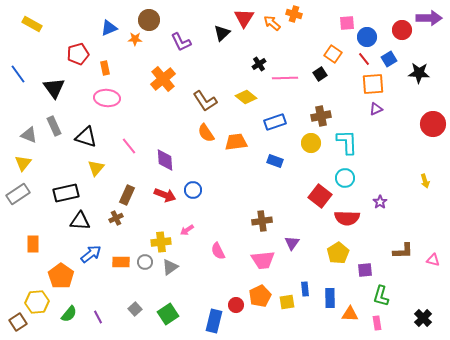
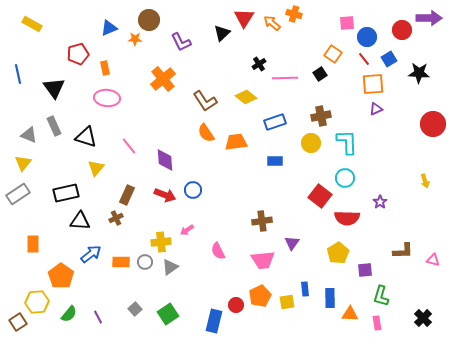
blue line at (18, 74): rotated 24 degrees clockwise
blue rectangle at (275, 161): rotated 21 degrees counterclockwise
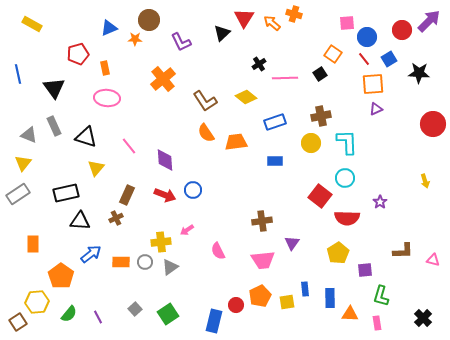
purple arrow at (429, 18): moved 3 px down; rotated 45 degrees counterclockwise
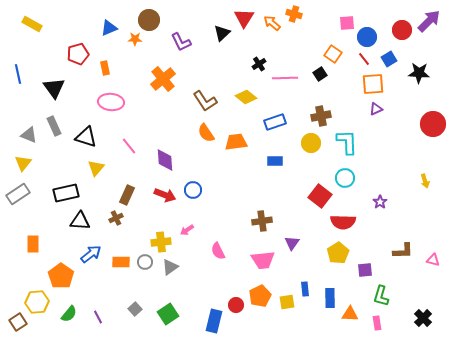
pink ellipse at (107, 98): moved 4 px right, 4 px down
red semicircle at (347, 218): moved 4 px left, 4 px down
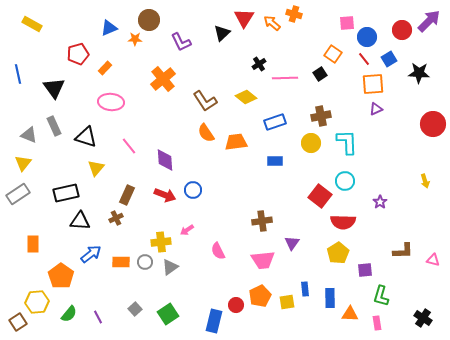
orange rectangle at (105, 68): rotated 56 degrees clockwise
cyan circle at (345, 178): moved 3 px down
black cross at (423, 318): rotated 12 degrees counterclockwise
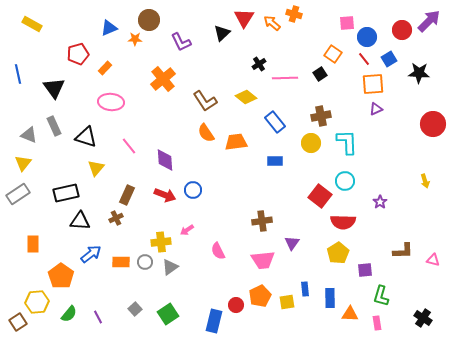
blue rectangle at (275, 122): rotated 70 degrees clockwise
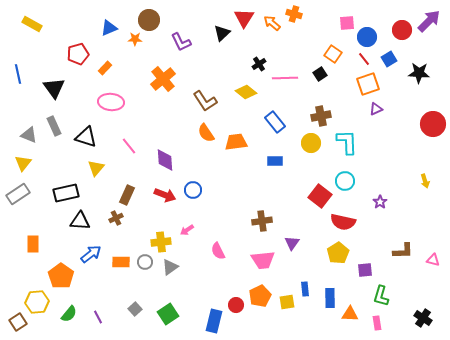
orange square at (373, 84): moved 5 px left; rotated 15 degrees counterclockwise
yellow diamond at (246, 97): moved 5 px up
red semicircle at (343, 222): rotated 10 degrees clockwise
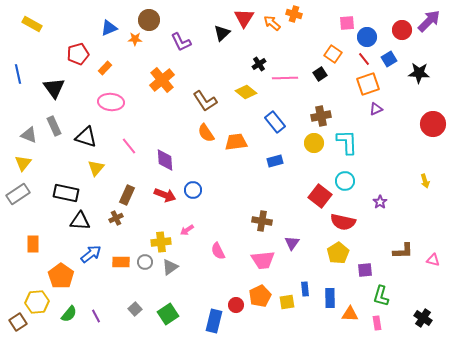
orange cross at (163, 79): moved 1 px left, 1 px down
yellow circle at (311, 143): moved 3 px right
blue rectangle at (275, 161): rotated 14 degrees counterclockwise
black rectangle at (66, 193): rotated 25 degrees clockwise
brown cross at (262, 221): rotated 18 degrees clockwise
purple line at (98, 317): moved 2 px left, 1 px up
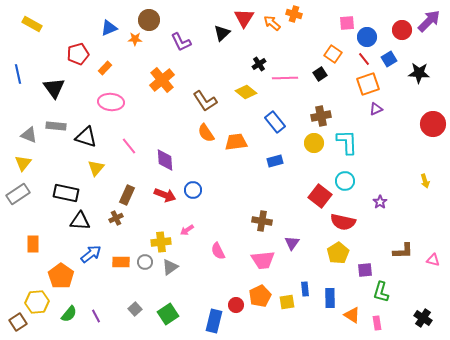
gray rectangle at (54, 126): moved 2 px right; rotated 60 degrees counterclockwise
green L-shape at (381, 296): moved 4 px up
orange triangle at (350, 314): moved 2 px right, 1 px down; rotated 30 degrees clockwise
